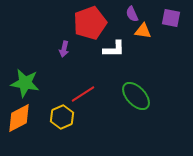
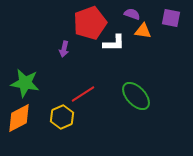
purple semicircle: rotated 133 degrees clockwise
white L-shape: moved 6 px up
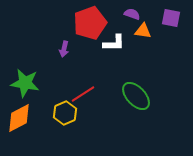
yellow hexagon: moved 3 px right, 4 px up
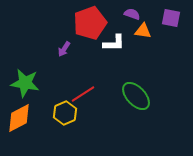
purple arrow: rotated 21 degrees clockwise
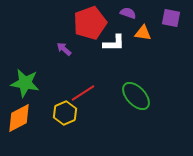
purple semicircle: moved 4 px left, 1 px up
orange triangle: moved 2 px down
purple arrow: rotated 98 degrees clockwise
red line: moved 1 px up
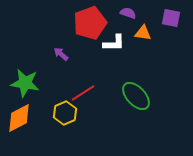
purple arrow: moved 3 px left, 5 px down
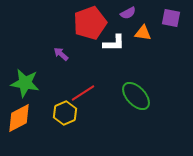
purple semicircle: rotated 133 degrees clockwise
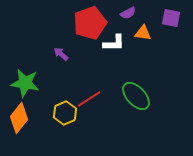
red line: moved 6 px right, 6 px down
orange diamond: rotated 24 degrees counterclockwise
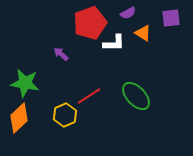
purple square: rotated 18 degrees counterclockwise
orange triangle: rotated 24 degrees clockwise
red line: moved 3 px up
yellow hexagon: moved 2 px down
orange diamond: rotated 8 degrees clockwise
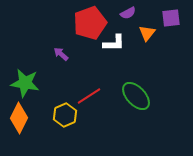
orange triangle: moved 4 px right; rotated 36 degrees clockwise
orange diamond: rotated 20 degrees counterclockwise
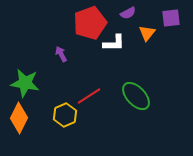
purple arrow: rotated 21 degrees clockwise
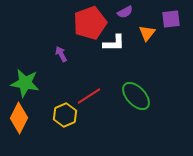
purple semicircle: moved 3 px left, 1 px up
purple square: moved 1 px down
